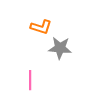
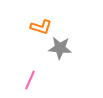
pink line: rotated 24 degrees clockwise
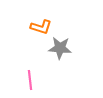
pink line: rotated 30 degrees counterclockwise
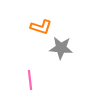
gray star: moved 1 px right
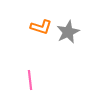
gray star: moved 7 px right, 16 px up; rotated 30 degrees counterclockwise
